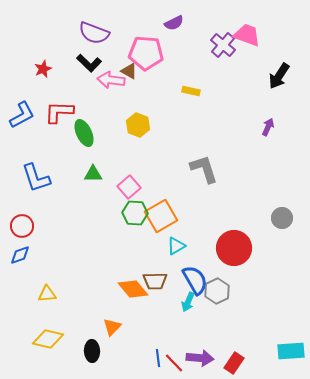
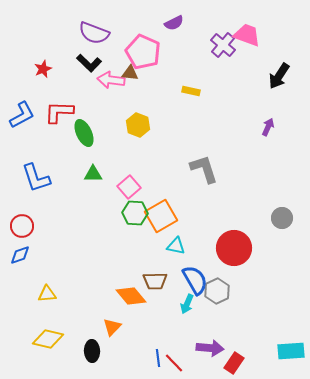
pink pentagon at (146, 53): moved 3 px left, 1 px up; rotated 20 degrees clockwise
brown triangle at (129, 71): moved 1 px right, 2 px down; rotated 24 degrees counterclockwise
cyan triangle at (176, 246): rotated 42 degrees clockwise
orange diamond at (133, 289): moved 2 px left, 7 px down
cyan arrow at (188, 302): moved 1 px left, 2 px down
purple arrow at (200, 358): moved 10 px right, 10 px up
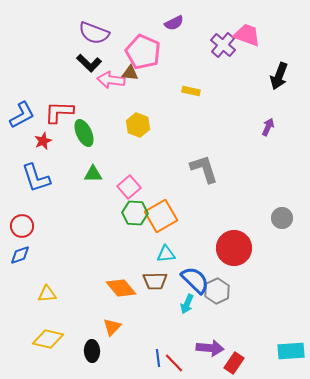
red star at (43, 69): moved 72 px down
black arrow at (279, 76): rotated 12 degrees counterclockwise
cyan triangle at (176, 246): moved 10 px left, 8 px down; rotated 18 degrees counterclockwise
blue semicircle at (195, 280): rotated 16 degrees counterclockwise
orange diamond at (131, 296): moved 10 px left, 8 px up
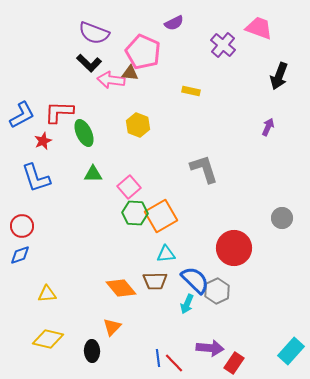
pink trapezoid at (247, 35): moved 12 px right, 7 px up
cyan rectangle at (291, 351): rotated 44 degrees counterclockwise
